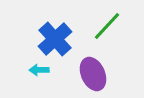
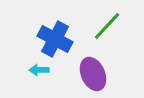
blue cross: rotated 20 degrees counterclockwise
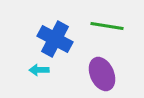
green line: rotated 56 degrees clockwise
purple ellipse: moved 9 px right
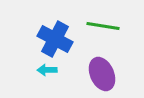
green line: moved 4 px left
cyan arrow: moved 8 px right
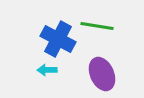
green line: moved 6 px left
blue cross: moved 3 px right
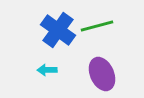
green line: rotated 24 degrees counterclockwise
blue cross: moved 9 px up; rotated 8 degrees clockwise
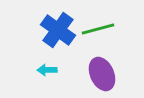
green line: moved 1 px right, 3 px down
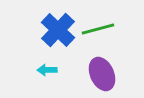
blue cross: rotated 8 degrees clockwise
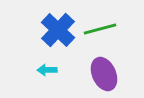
green line: moved 2 px right
purple ellipse: moved 2 px right
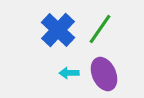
green line: rotated 40 degrees counterclockwise
cyan arrow: moved 22 px right, 3 px down
